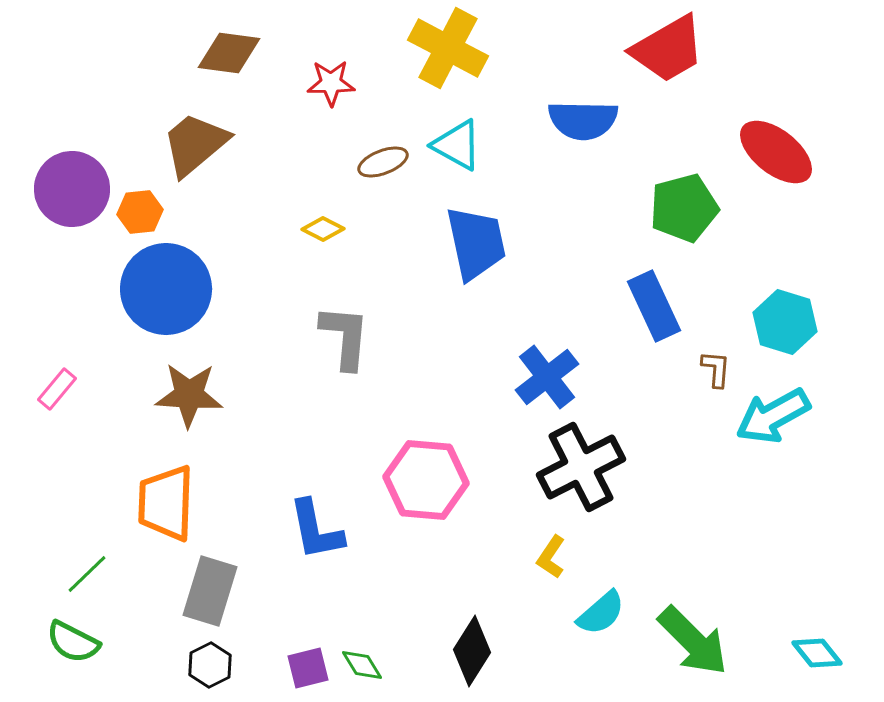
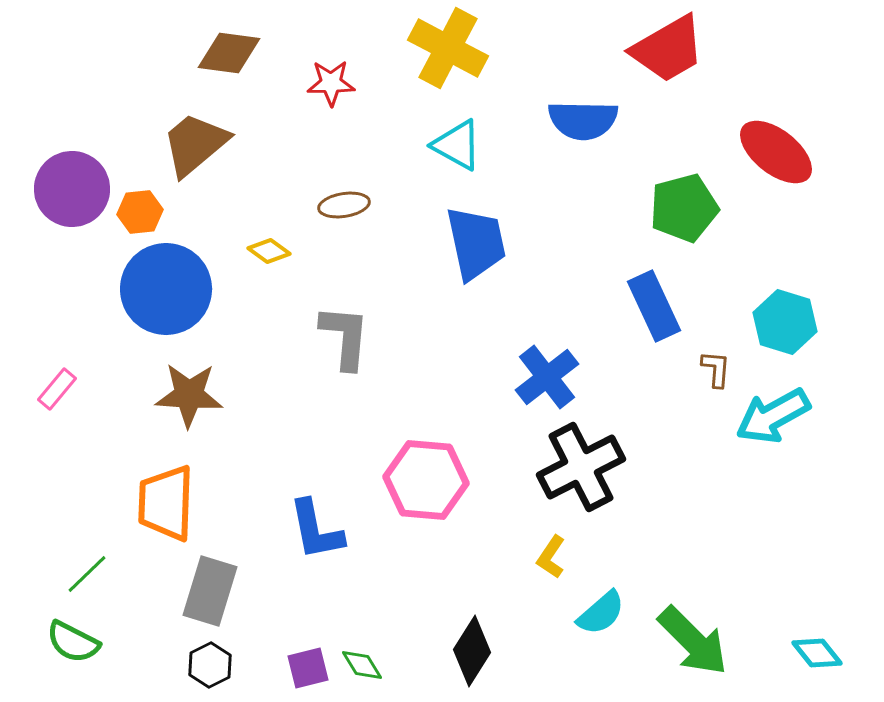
brown ellipse: moved 39 px left, 43 px down; rotated 12 degrees clockwise
yellow diamond: moved 54 px left, 22 px down; rotated 9 degrees clockwise
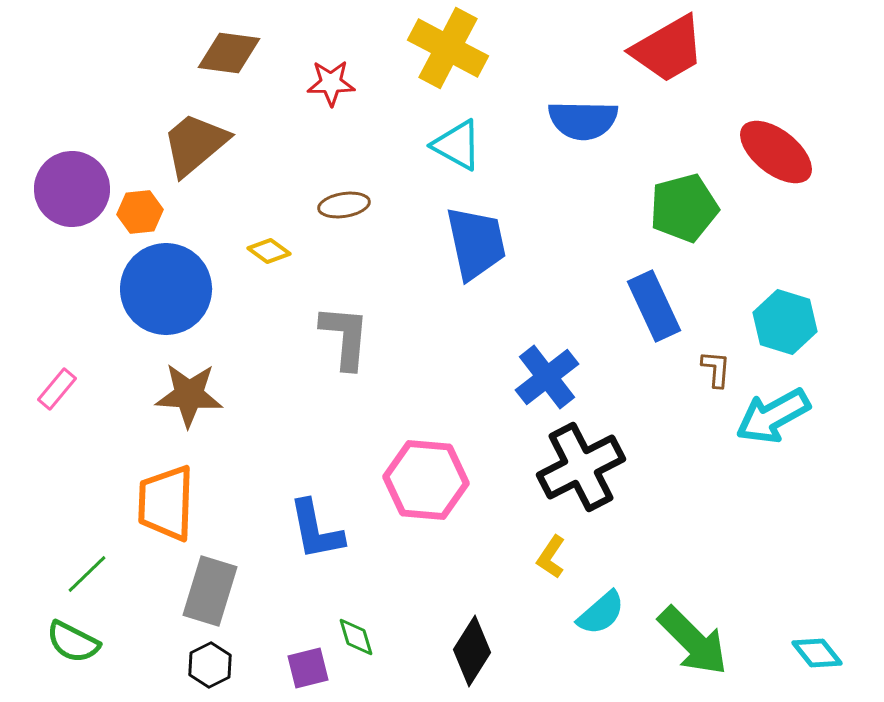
green diamond: moved 6 px left, 28 px up; rotated 15 degrees clockwise
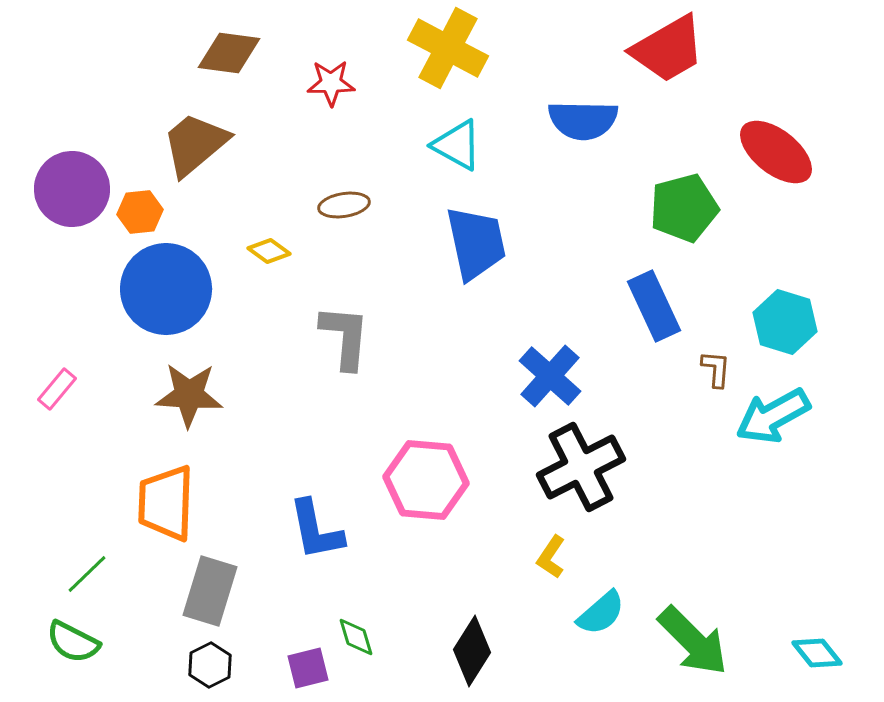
blue cross: moved 3 px right, 1 px up; rotated 10 degrees counterclockwise
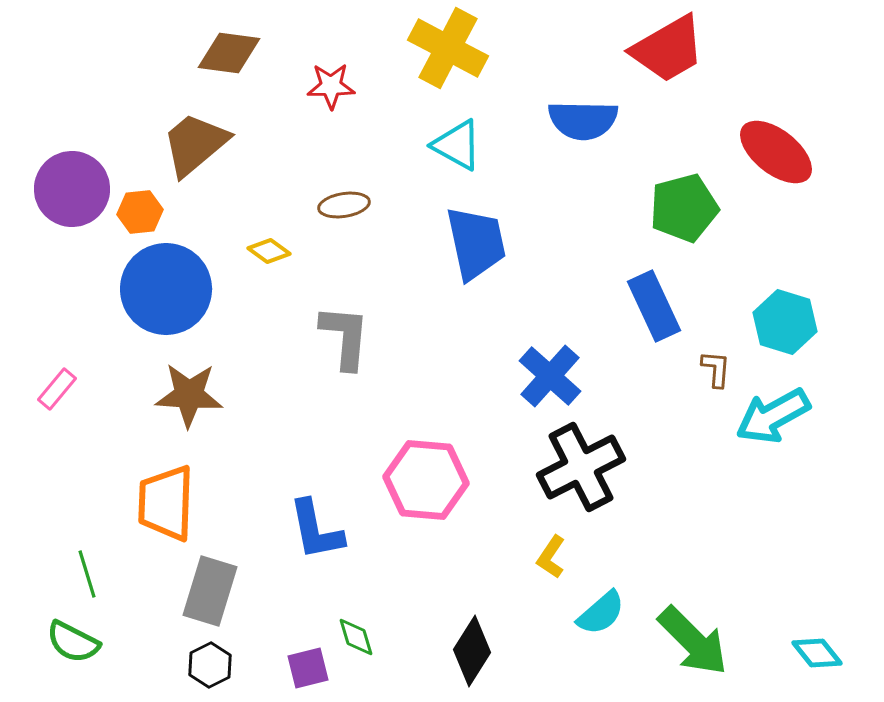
red star: moved 3 px down
green line: rotated 63 degrees counterclockwise
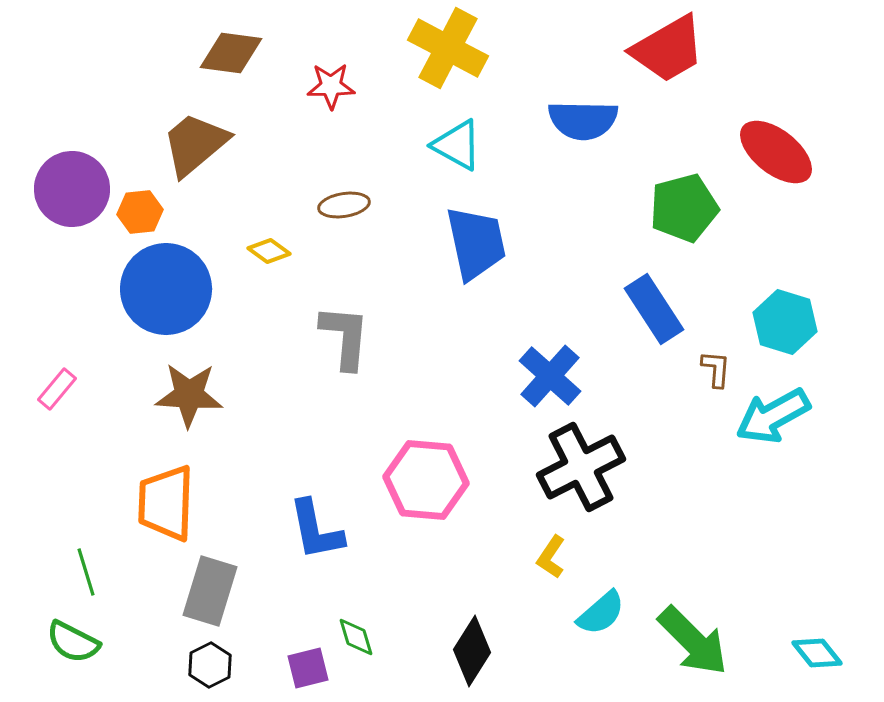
brown diamond: moved 2 px right
blue rectangle: moved 3 px down; rotated 8 degrees counterclockwise
green line: moved 1 px left, 2 px up
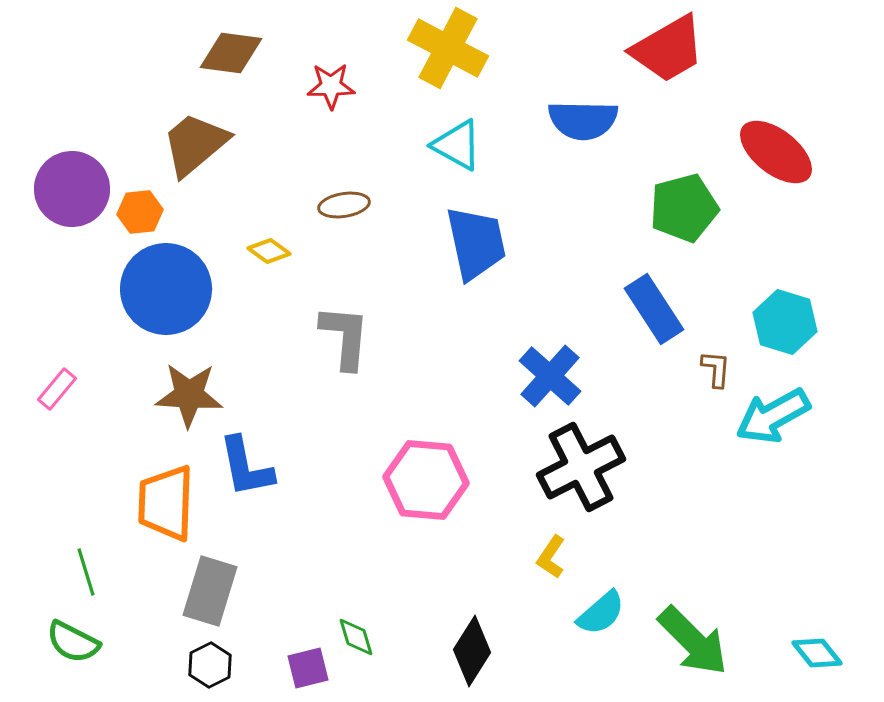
blue L-shape: moved 70 px left, 63 px up
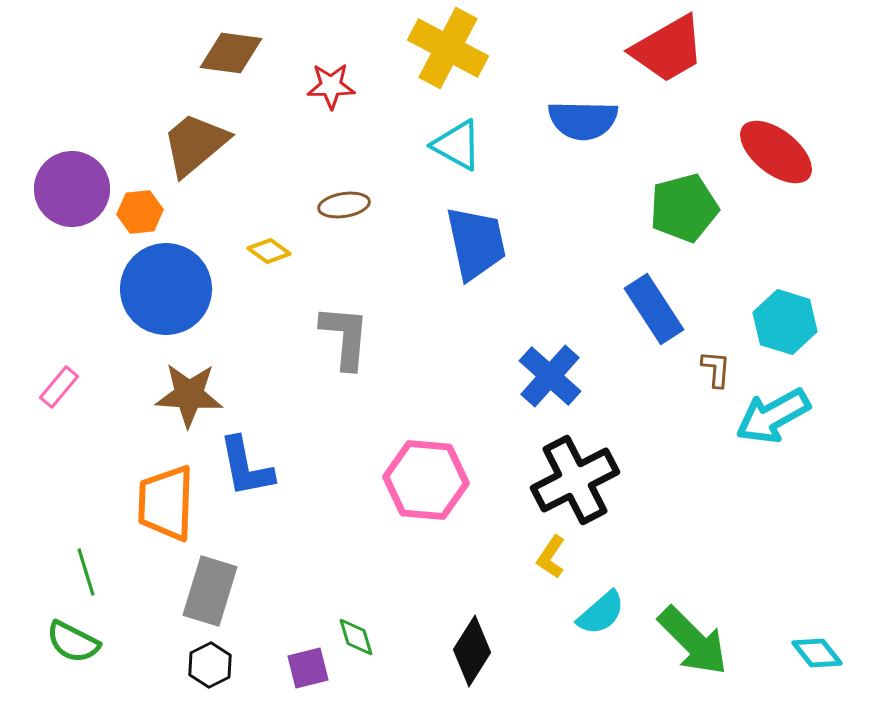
pink rectangle: moved 2 px right, 2 px up
black cross: moved 6 px left, 13 px down
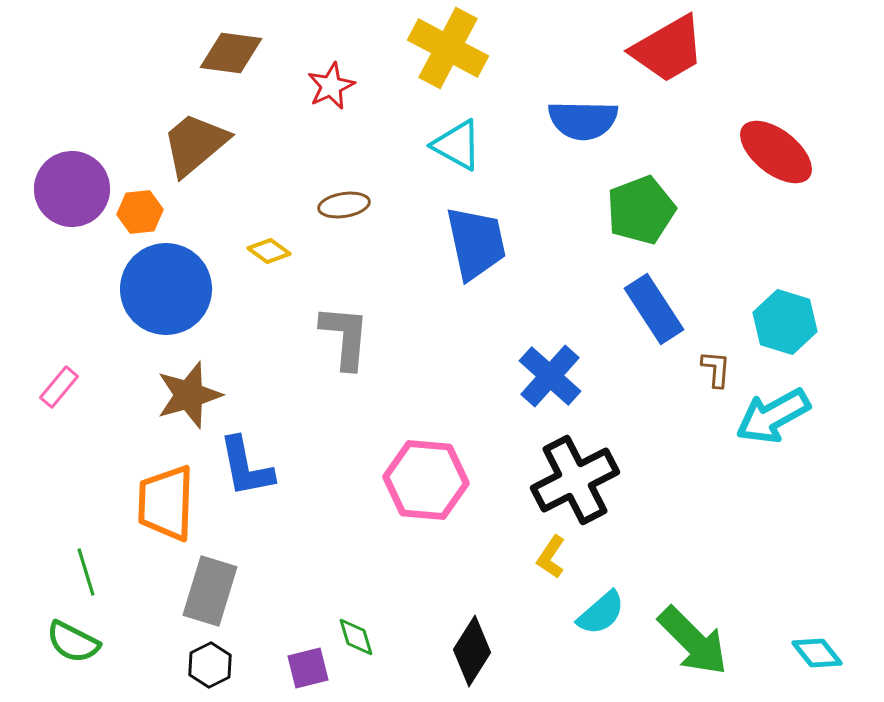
red star: rotated 24 degrees counterclockwise
green pentagon: moved 43 px left, 2 px down; rotated 6 degrees counterclockwise
brown star: rotated 20 degrees counterclockwise
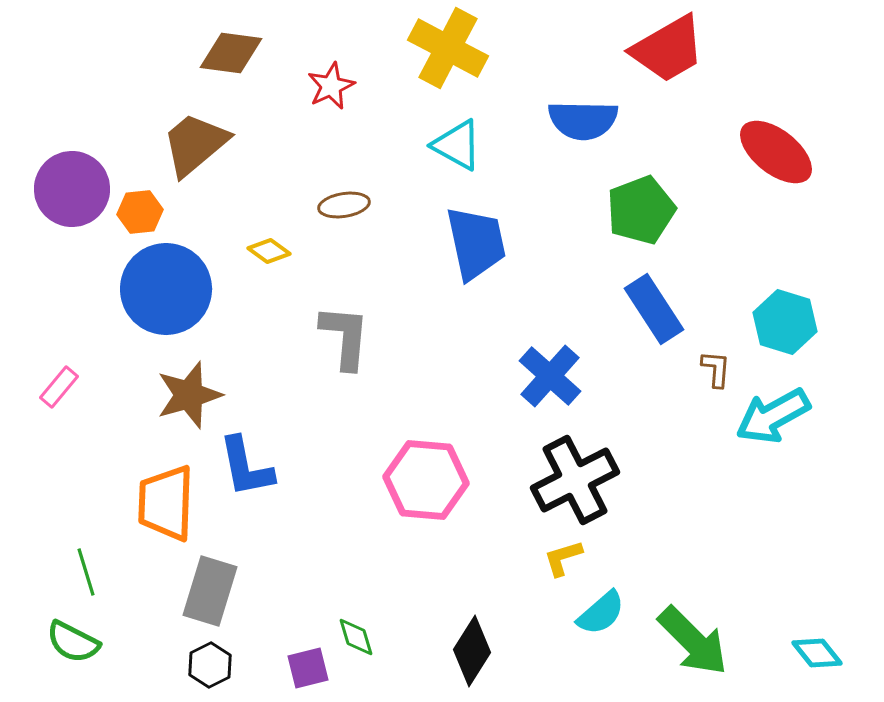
yellow L-shape: moved 12 px right, 1 px down; rotated 39 degrees clockwise
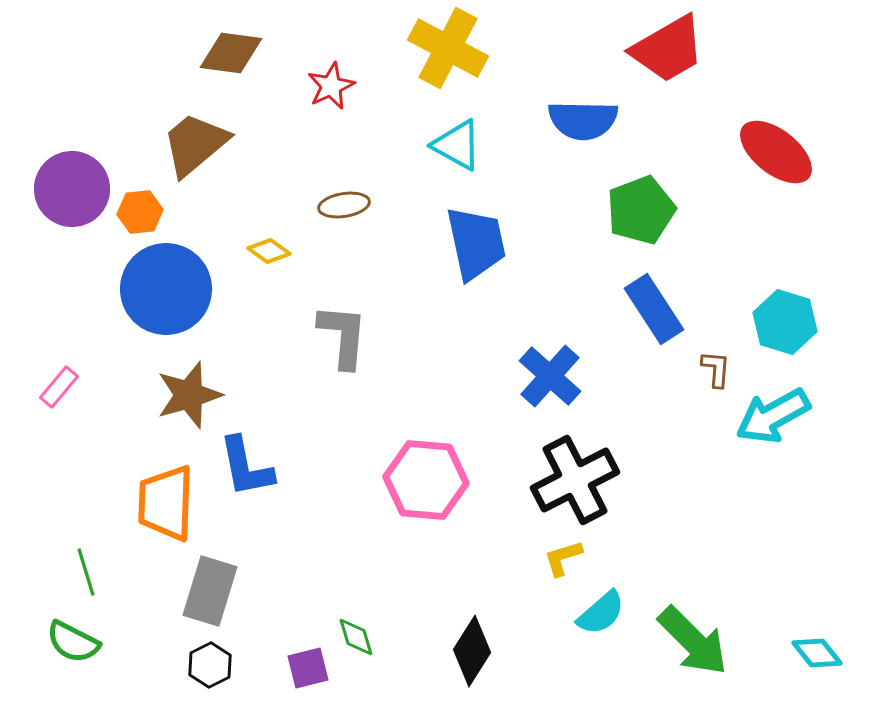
gray L-shape: moved 2 px left, 1 px up
